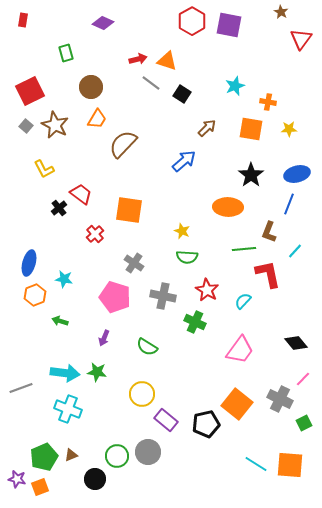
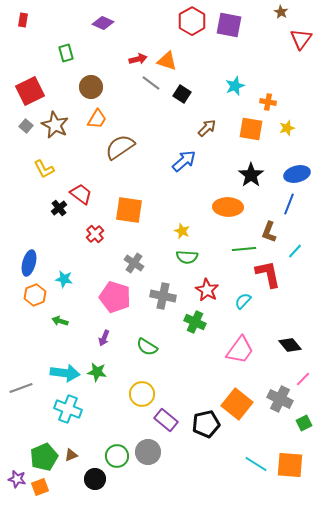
yellow star at (289, 129): moved 2 px left, 1 px up; rotated 14 degrees counterclockwise
brown semicircle at (123, 144): moved 3 px left, 3 px down; rotated 12 degrees clockwise
black diamond at (296, 343): moved 6 px left, 2 px down
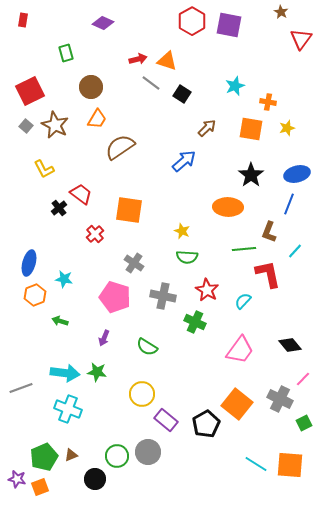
black pentagon at (206, 424): rotated 16 degrees counterclockwise
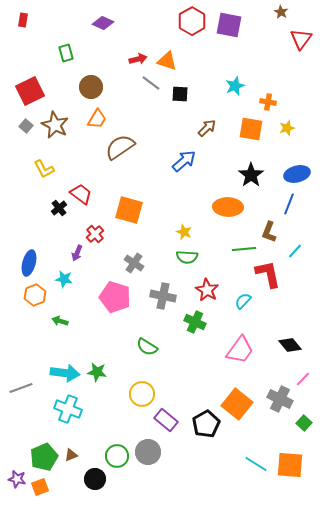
black square at (182, 94): moved 2 px left; rotated 30 degrees counterclockwise
orange square at (129, 210): rotated 8 degrees clockwise
yellow star at (182, 231): moved 2 px right, 1 px down
purple arrow at (104, 338): moved 27 px left, 85 px up
green square at (304, 423): rotated 21 degrees counterclockwise
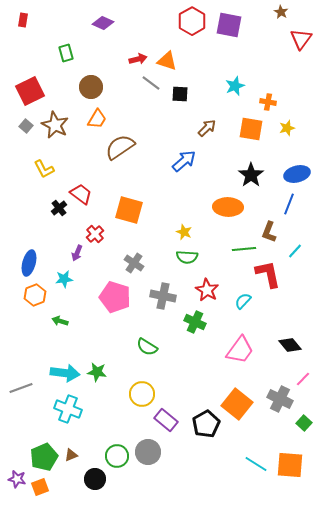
cyan star at (64, 279): rotated 18 degrees counterclockwise
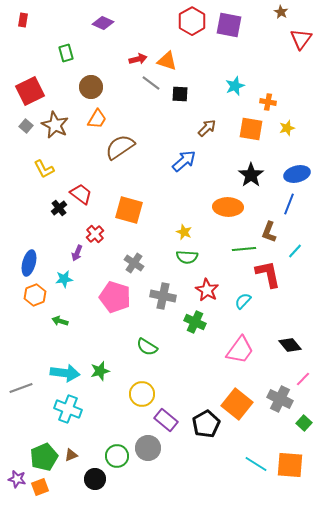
green star at (97, 372): moved 3 px right, 1 px up; rotated 24 degrees counterclockwise
gray circle at (148, 452): moved 4 px up
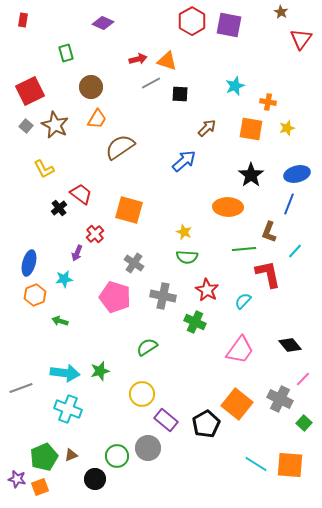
gray line at (151, 83): rotated 66 degrees counterclockwise
green semicircle at (147, 347): rotated 115 degrees clockwise
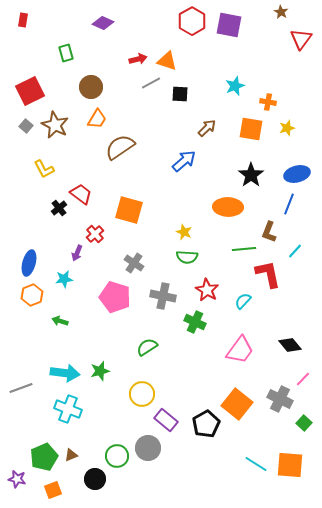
orange hexagon at (35, 295): moved 3 px left
orange square at (40, 487): moved 13 px right, 3 px down
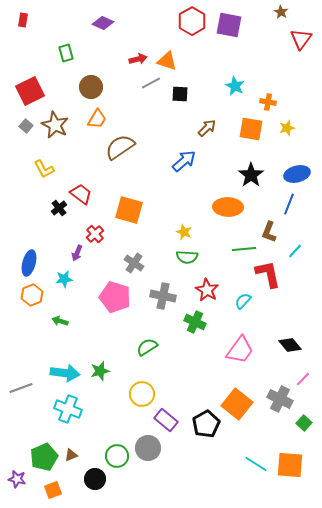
cyan star at (235, 86): rotated 24 degrees counterclockwise
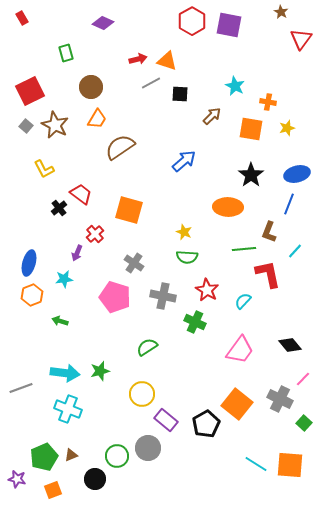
red rectangle at (23, 20): moved 1 px left, 2 px up; rotated 40 degrees counterclockwise
brown arrow at (207, 128): moved 5 px right, 12 px up
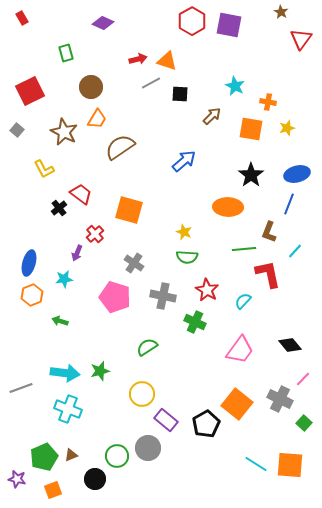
brown star at (55, 125): moved 9 px right, 7 px down
gray square at (26, 126): moved 9 px left, 4 px down
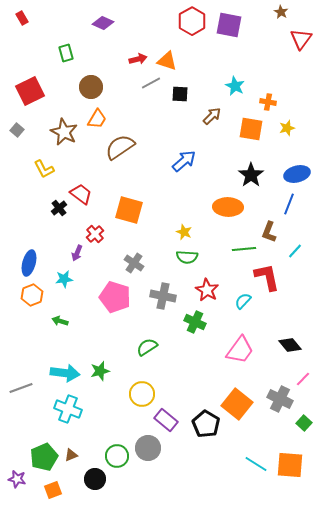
red L-shape at (268, 274): moved 1 px left, 3 px down
black pentagon at (206, 424): rotated 12 degrees counterclockwise
